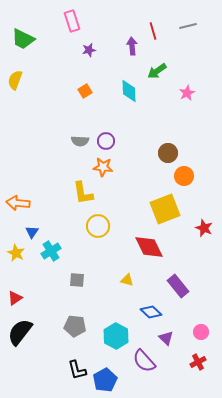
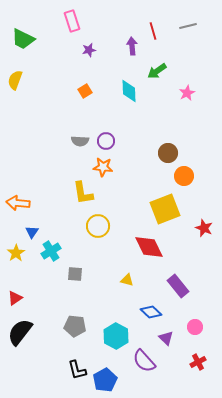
yellow star: rotated 12 degrees clockwise
gray square: moved 2 px left, 6 px up
pink circle: moved 6 px left, 5 px up
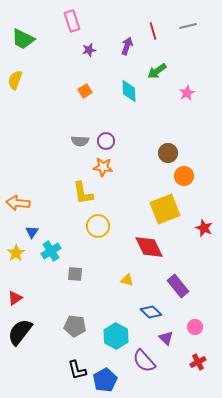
purple arrow: moved 5 px left; rotated 24 degrees clockwise
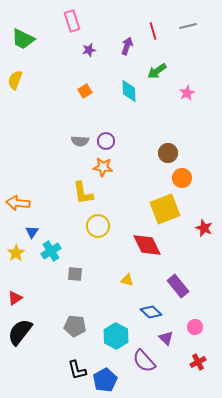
orange circle: moved 2 px left, 2 px down
red diamond: moved 2 px left, 2 px up
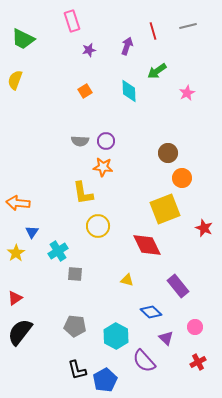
cyan cross: moved 7 px right
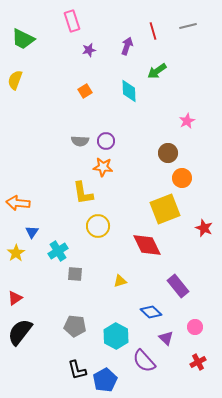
pink star: moved 28 px down
yellow triangle: moved 7 px left, 1 px down; rotated 32 degrees counterclockwise
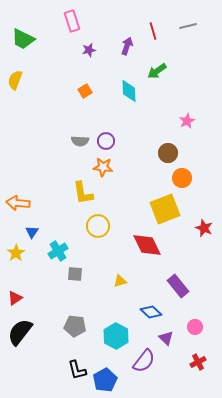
purple semicircle: rotated 100 degrees counterclockwise
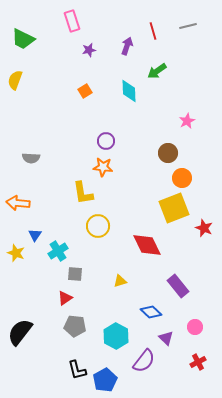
gray semicircle: moved 49 px left, 17 px down
yellow square: moved 9 px right, 1 px up
blue triangle: moved 3 px right, 3 px down
yellow star: rotated 18 degrees counterclockwise
red triangle: moved 50 px right
